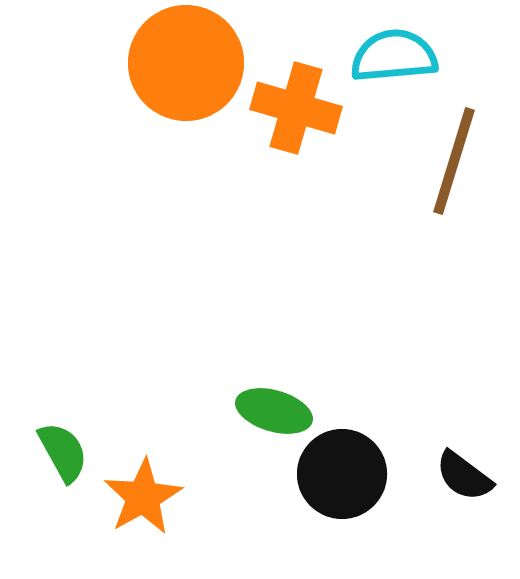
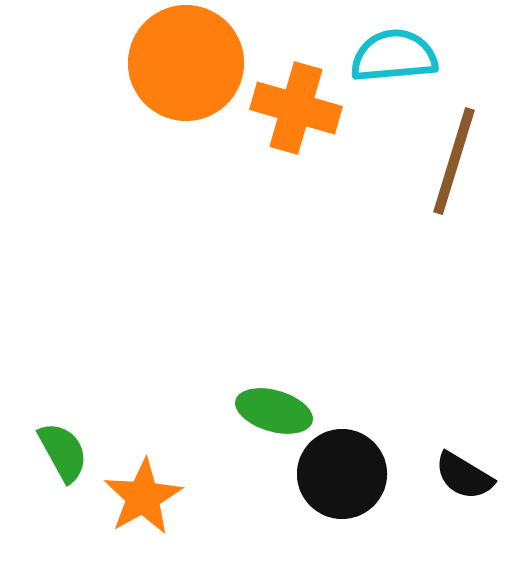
black semicircle: rotated 6 degrees counterclockwise
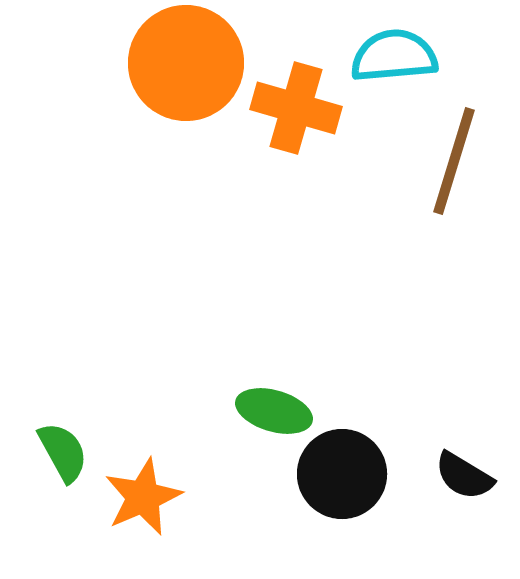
orange star: rotated 6 degrees clockwise
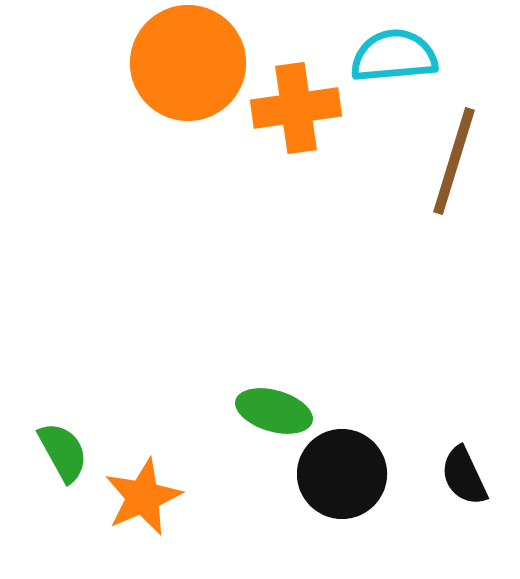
orange circle: moved 2 px right
orange cross: rotated 24 degrees counterclockwise
black semicircle: rotated 34 degrees clockwise
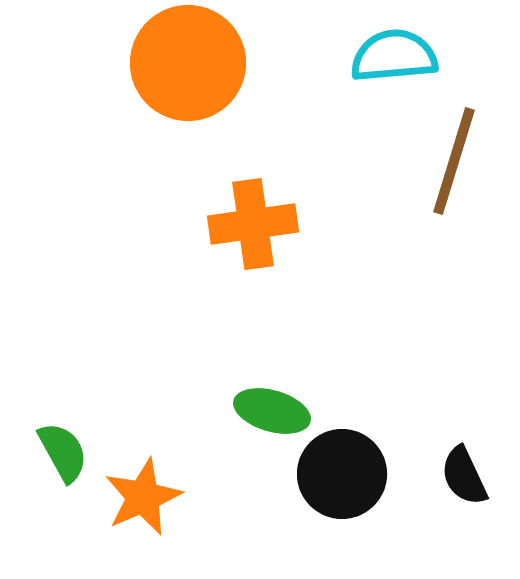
orange cross: moved 43 px left, 116 px down
green ellipse: moved 2 px left
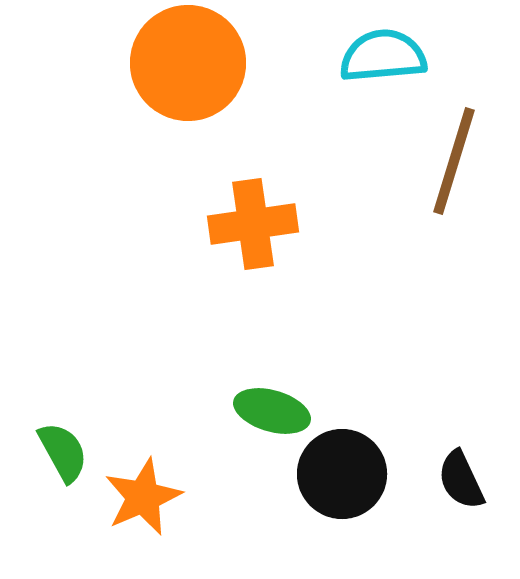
cyan semicircle: moved 11 px left
black semicircle: moved 3 px left, 4 px down
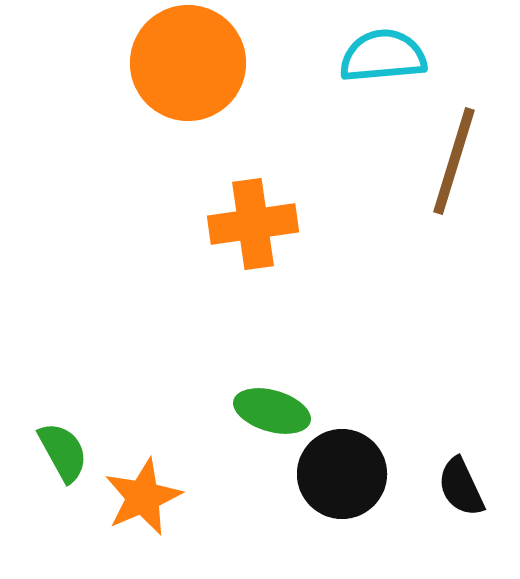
black semicircle: moved 7 px down
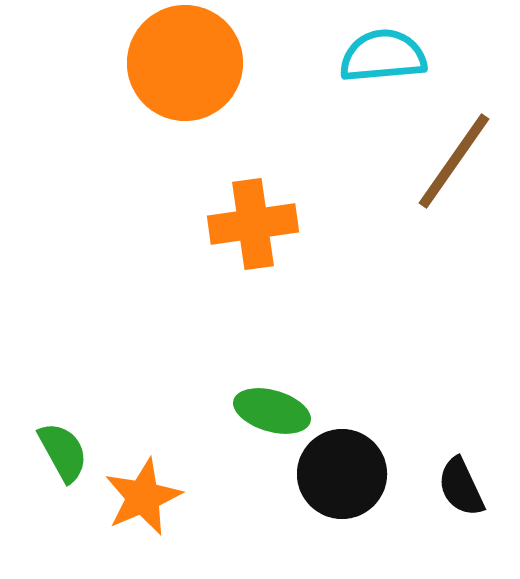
orange circle: moved 3 px left
brown line: rotated 18 degrees clockwise
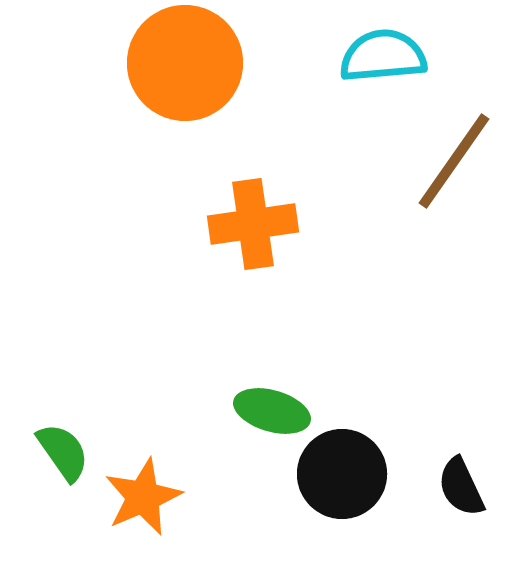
green semicircle: rotated 6 degrees counterclockwise
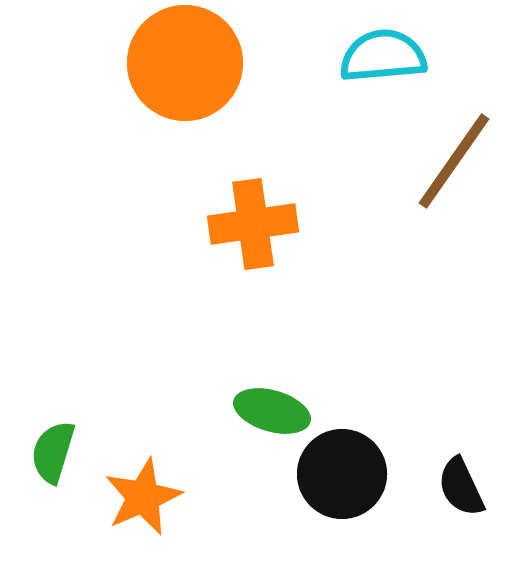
green semicircle: moved 10 px left; rotated 128 degrees counterclockwise
